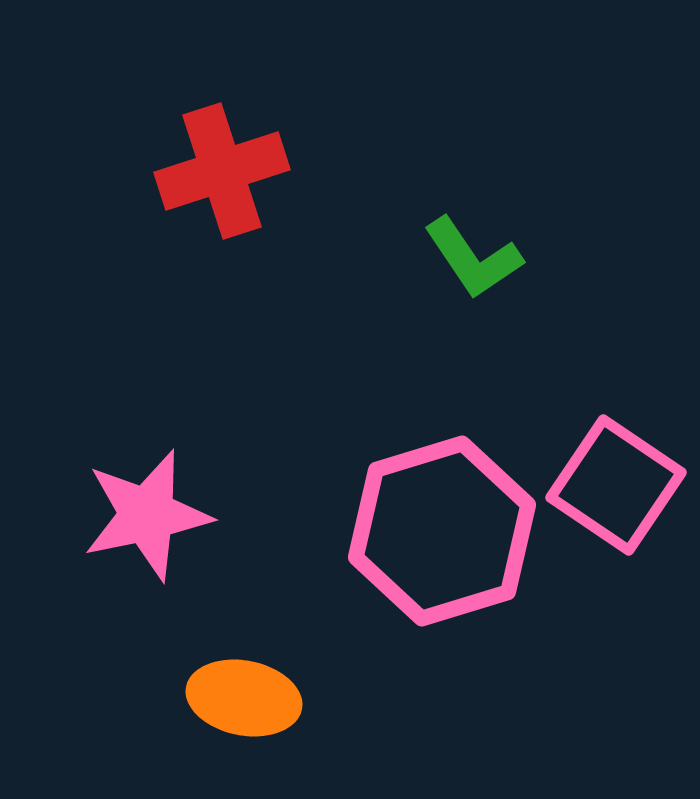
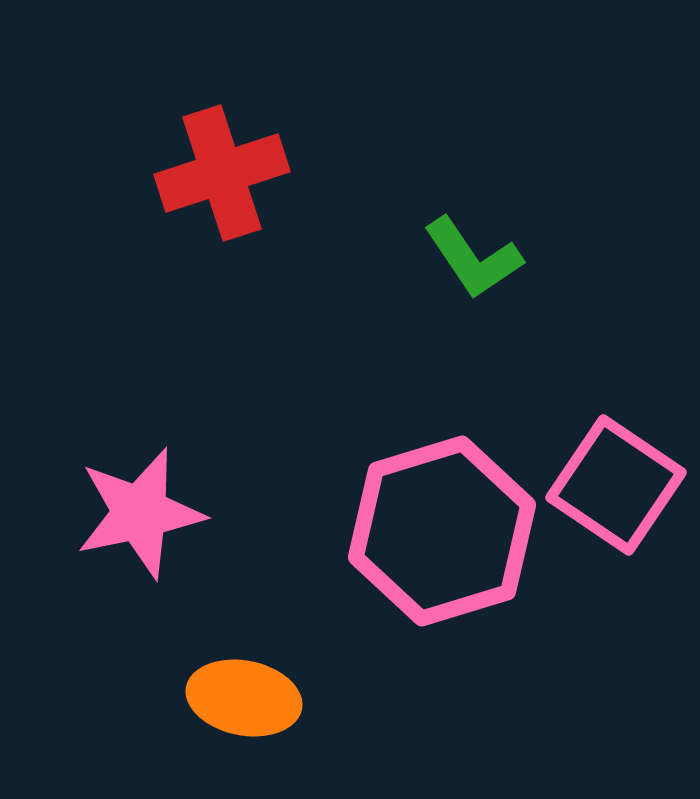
red cross: moved 2 px down
pink star: moved 7 px left, 2 px up
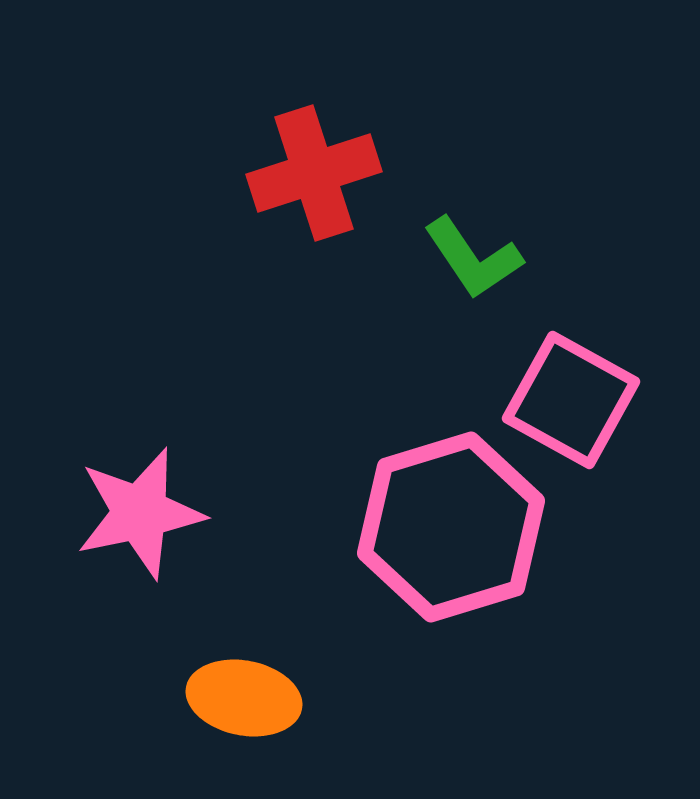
red cross: moved 92 px right
pink square: moved 45 px left, 85 px up; rotated 5 degrees counterclockwise
pink hexagon: moved 9 px right, 4 px up
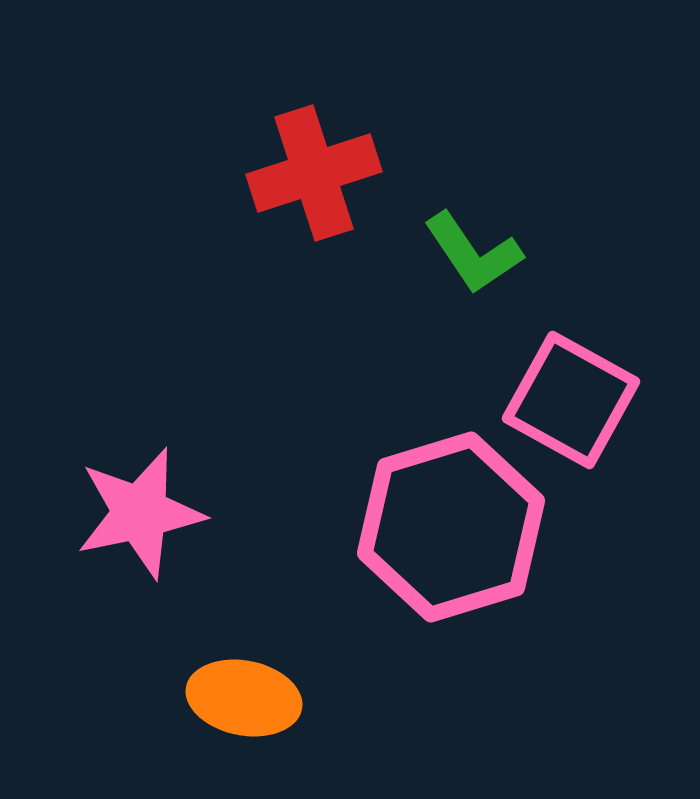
green L-shape: moved 5 px up
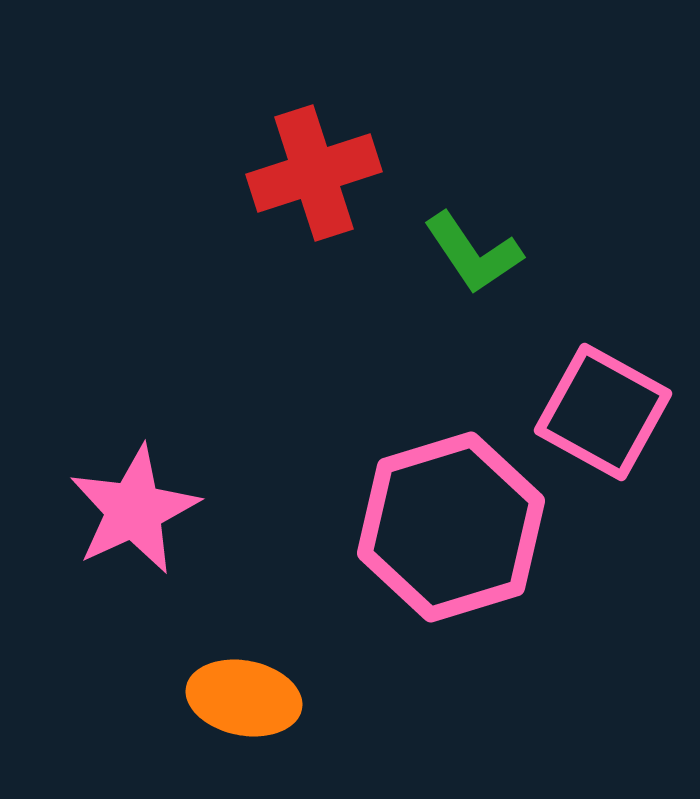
pink square: moved 32 px right, 12 px down
pink star: moved 6 px left, 3 px up; rotated 13 degrees counterclockwise
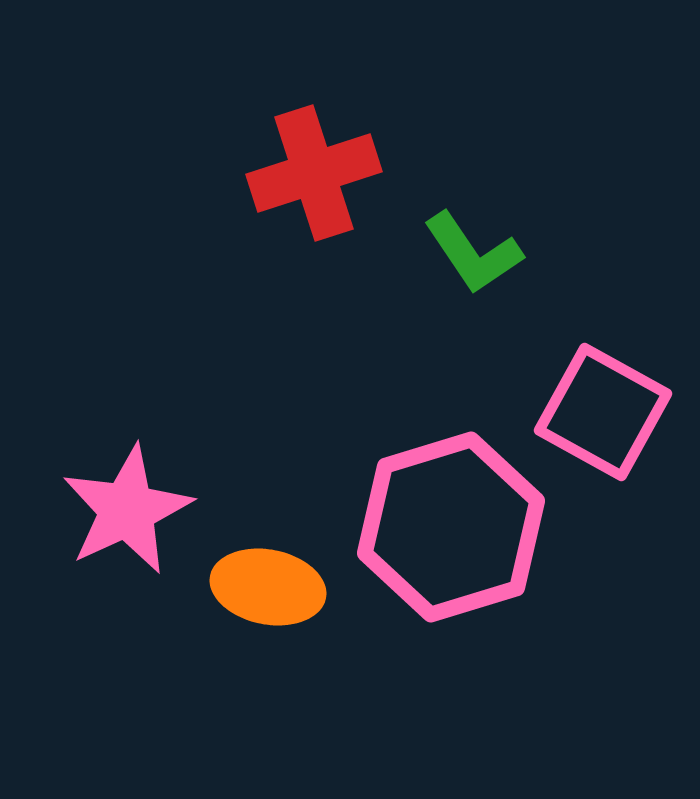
pink star: moved 7 px left
orange ellipse: moved 24 px right, 111 px up
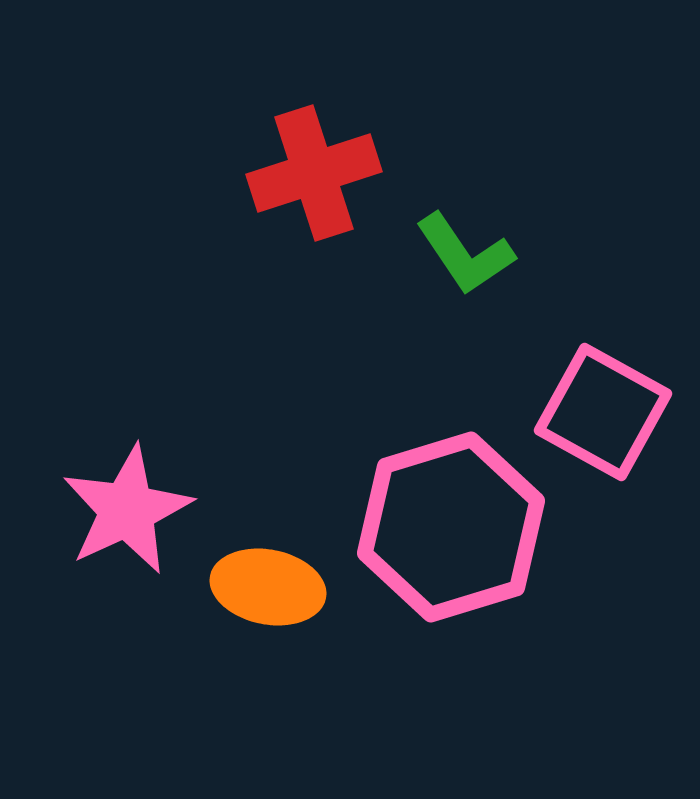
green L-shape: moved 8 px left, 1 px down
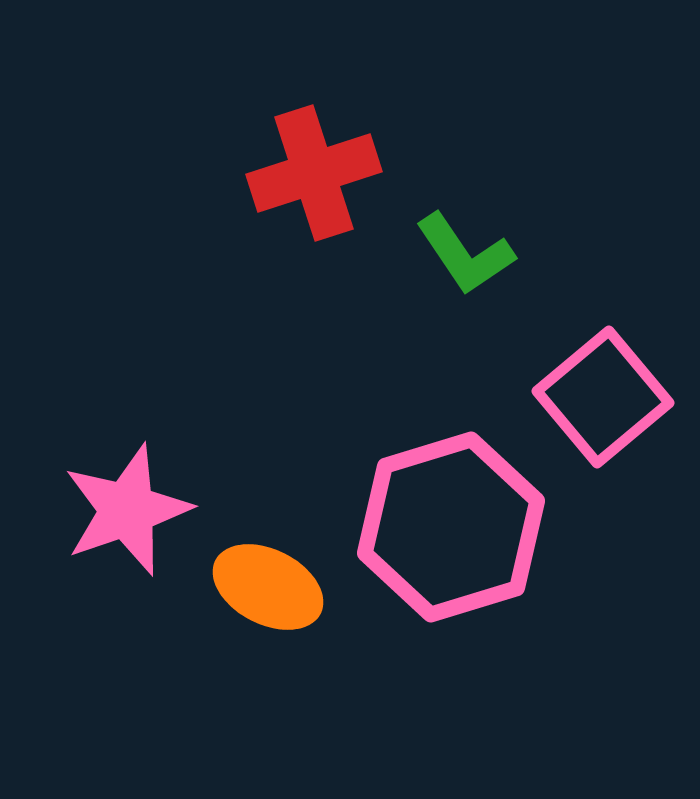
pink square: moved 15 px up; rotated 21 degrees clockwise
pink star: rotated 6 degrees clockwise
orange ellipse: rotated 16 degrees clockwise
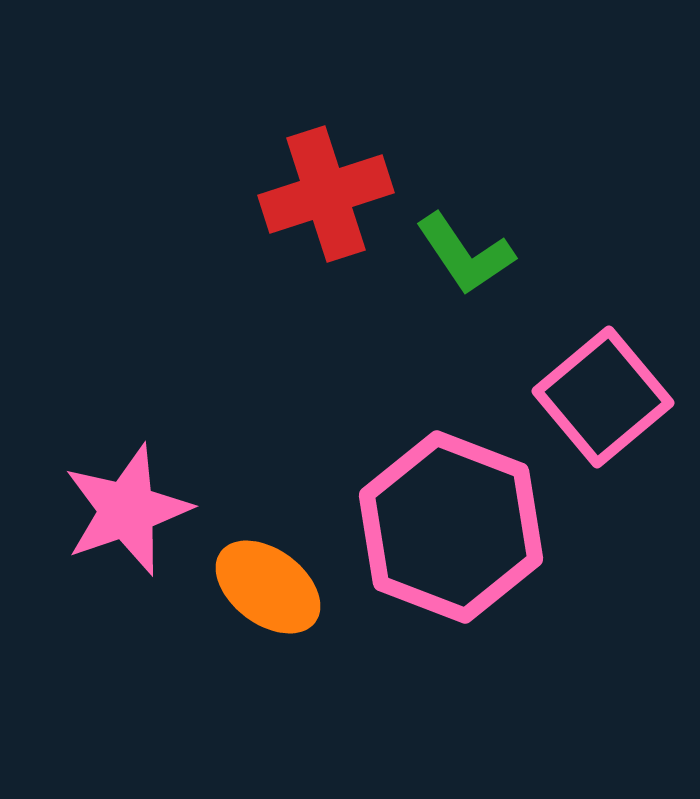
red cross: moved 12 px right, 21 px down
pink hexagon: rotated 22 degrees counterclockwise
orange ellipse: rotated 10 degrees clockwise
